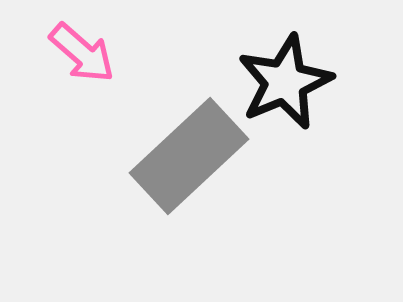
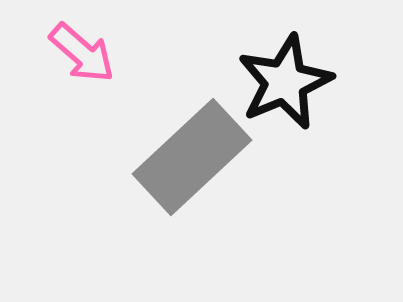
gray rectangle: moved 3 px right, 1 px down
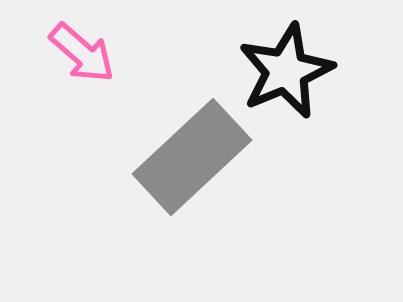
black star: moved 1 px right, 11 px up
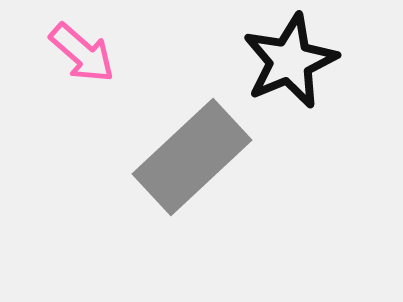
black star: moved 4 px right, 10 px up
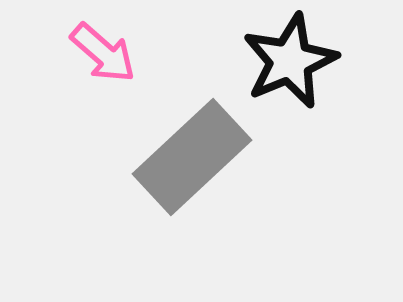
pink arrow: moved 21 px right
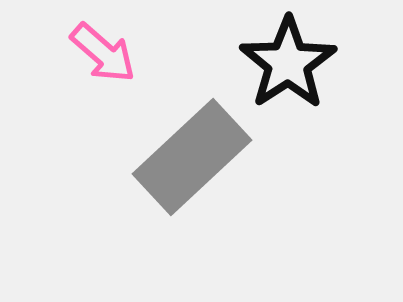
black star: moved 2 px left, 2 px down; rotated 10 degrees counterclockwise
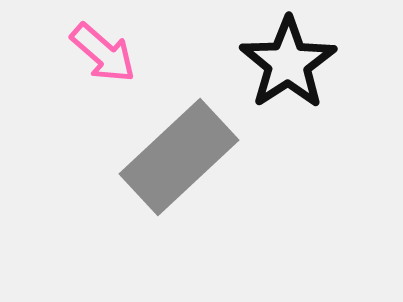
gray rectangle: moved 13 px left
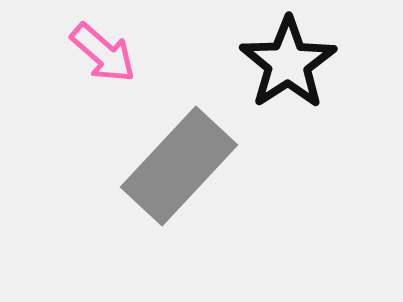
gray rectangle: moved 9 px down; rotated 4 degrees counterclockwise
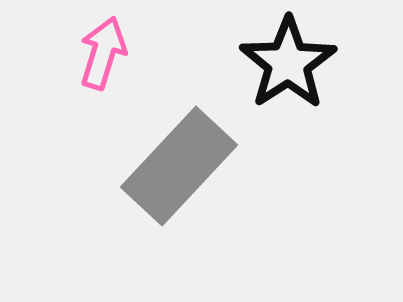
pink arrow: rotated 114 degrees counterclockwise
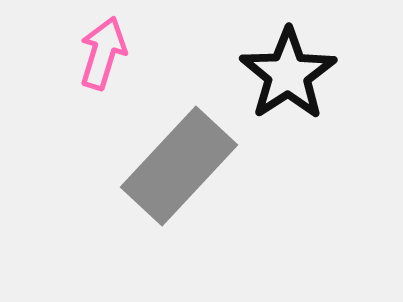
black star: moved 11 px down
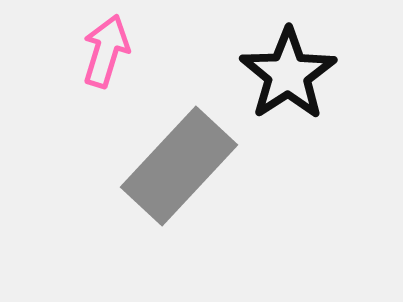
pink arrow: moved 3 px right, 2 px up
